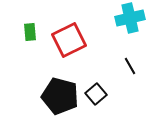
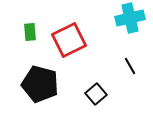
black pentagon: moved 20 px left, 12 px up
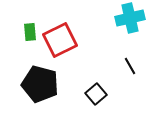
red square: moved 9 px left
